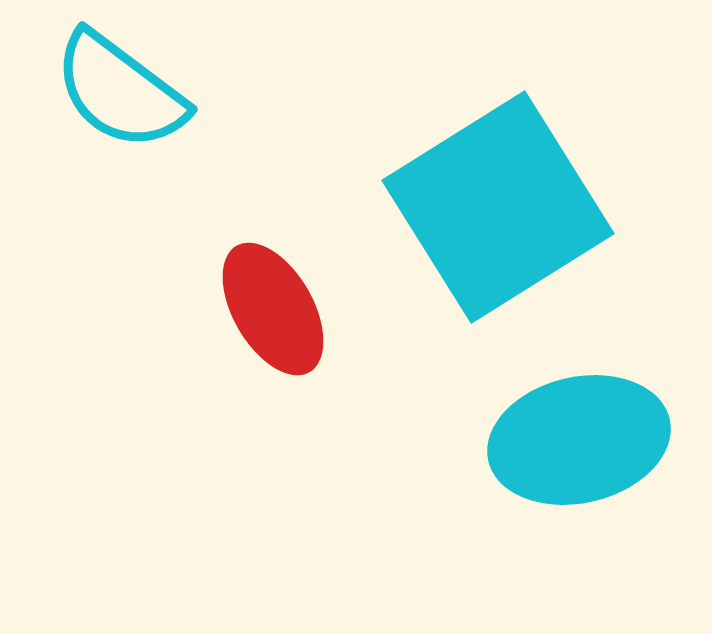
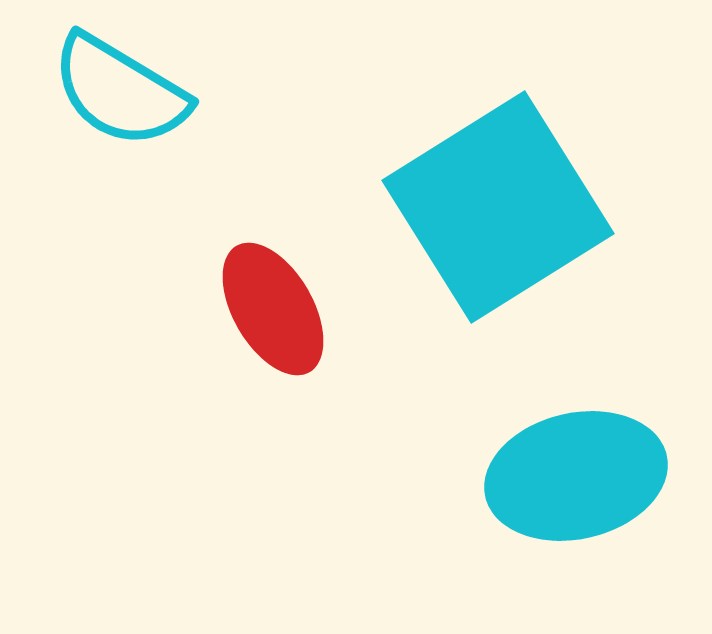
cyan semicircle: rotated 6 degrees counterclockwise
cyan ellipse: moved 3 px left, 36 px down
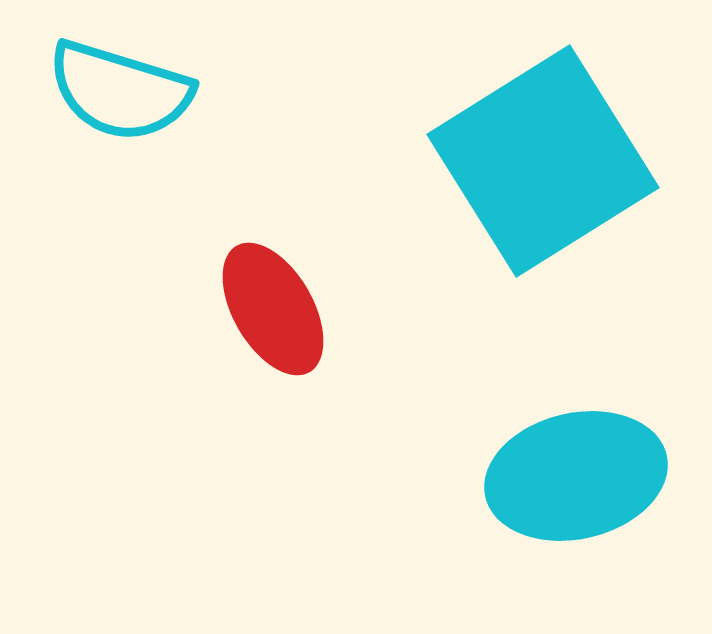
cyan semicircle: rotated 14 degrees counterclockwise
cyan square: moved 45 px right, 46 px up
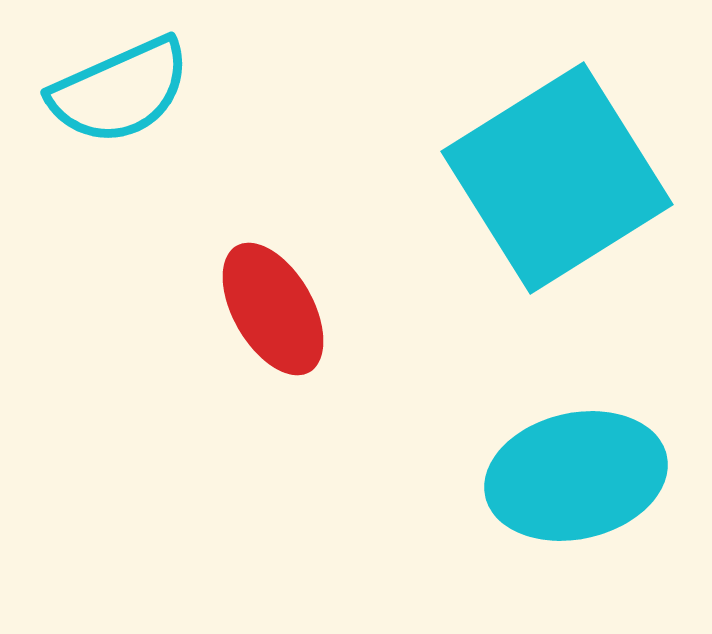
cyan semicircle: rotated 41 degrees counterclockwise
cyan square: moved 14 px right, 17 px down
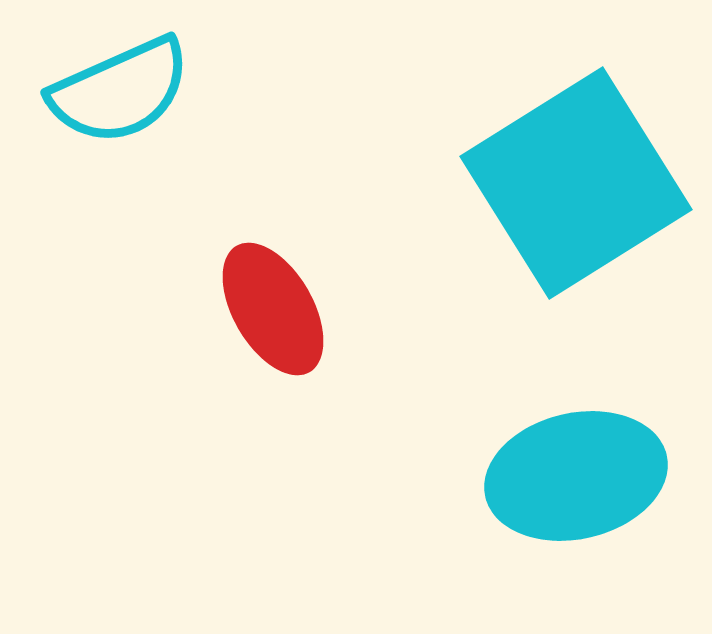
cyan square: moved 19 px right, 5 px down
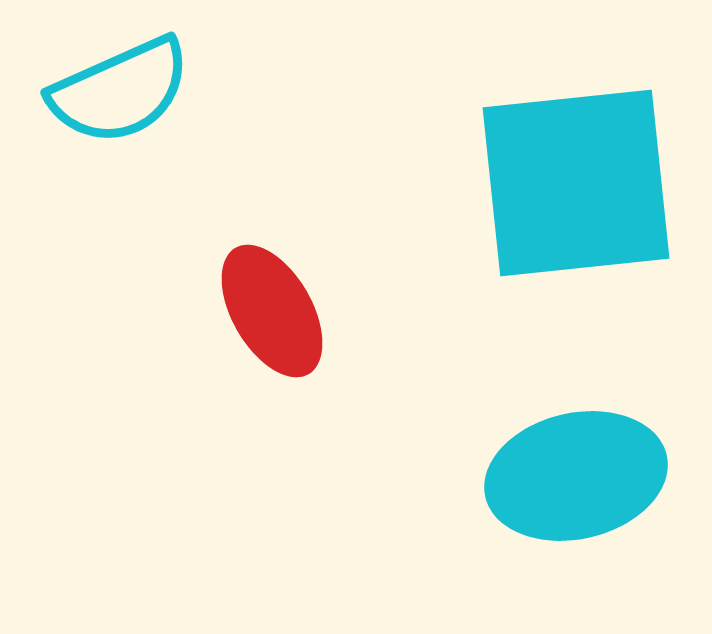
cyan square: rotated 26 degrees clockwise
red ellipse: moved 1 px left, 2 px down
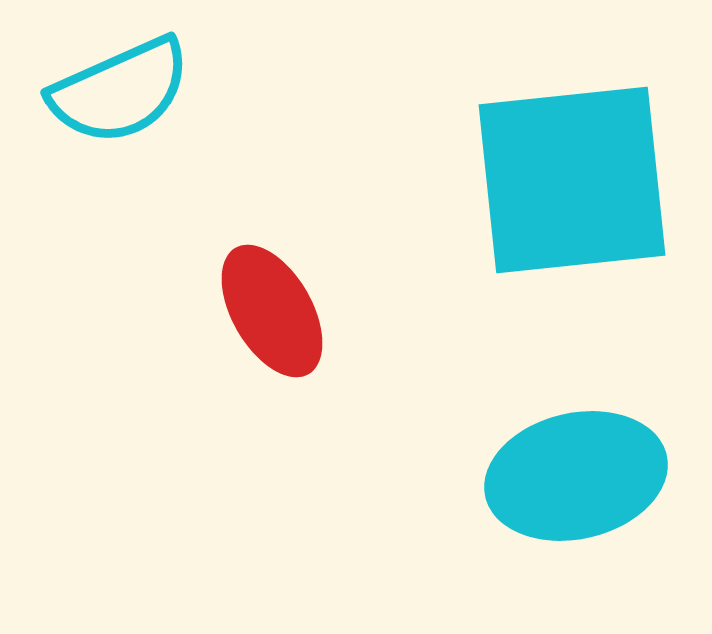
cyan square: moved 4 px left, 3 px up
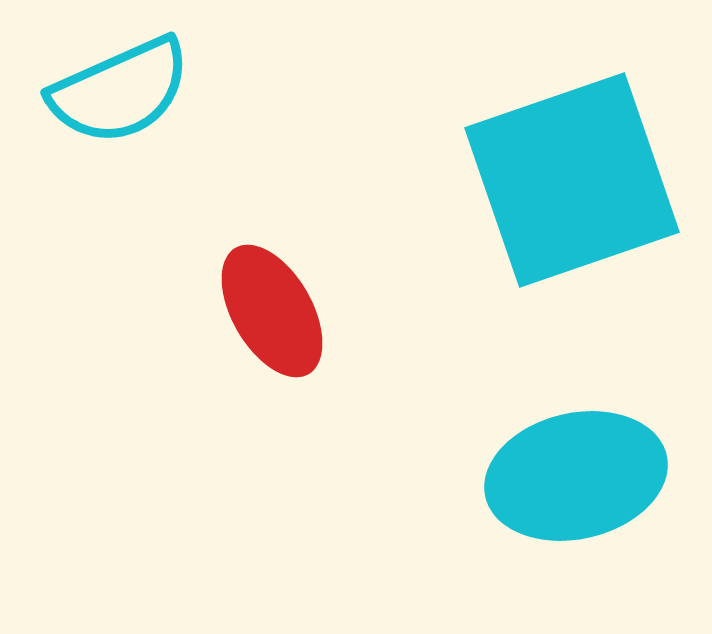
cyan square: rotated 13 degrees counterclockwise
